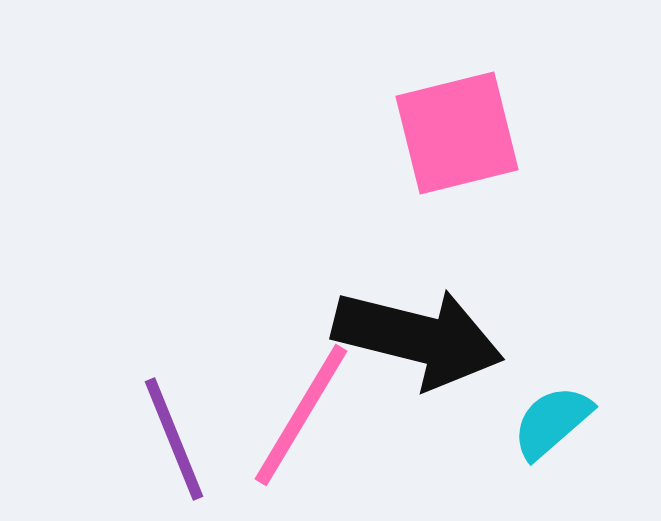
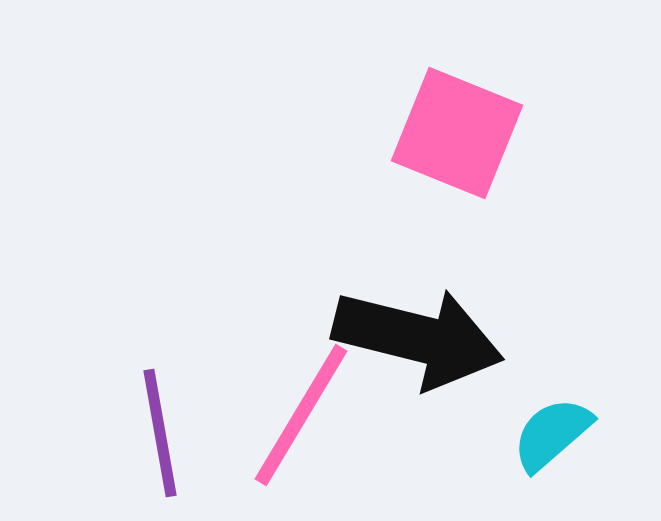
pink square: rotated 36 degrees clockwise
cyan semicircle: moved 12 px down
purple line: moved 14 px left, 6 px up; rotated 12 degrees clockwise
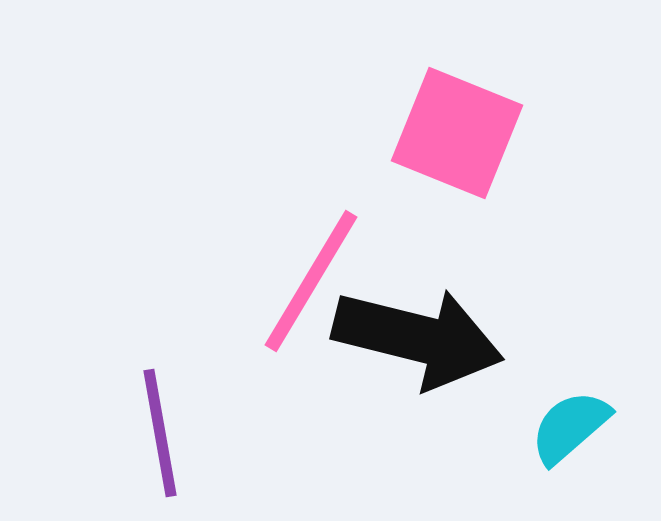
pink line: moved 10 px right, 134 px up
cyan semicircle: moved 18 px right, 7 px up
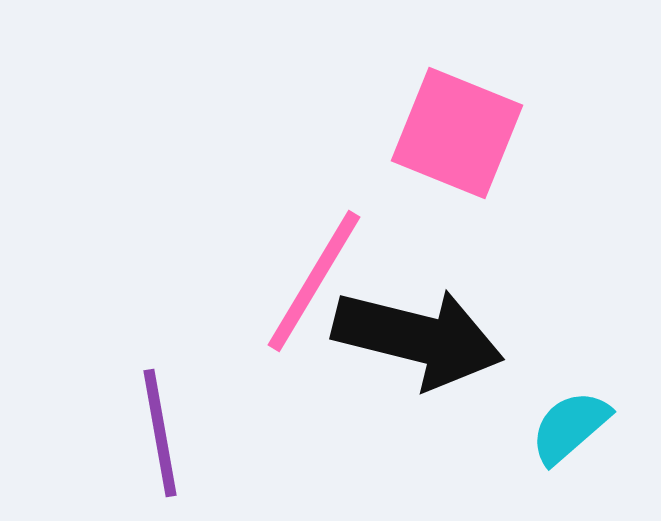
pink line: moved 3 px right
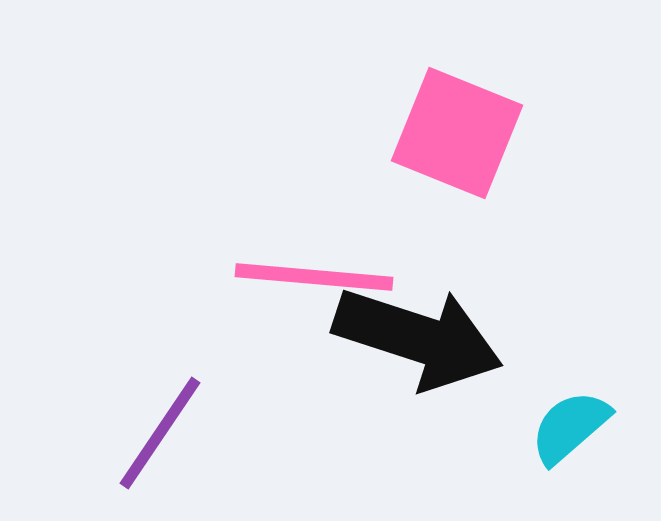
pink line: moved 4 px up; rotated 64 degrees clockwise
black arrow: rotated 4 degrees clockwise
purple line: rotated 44 degrees clockwise
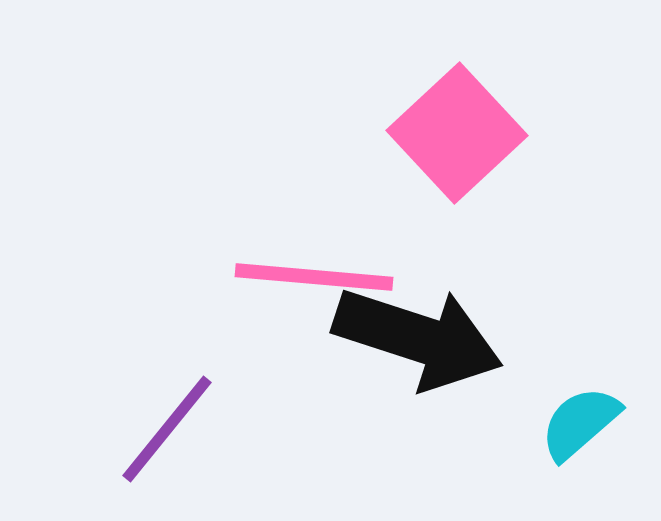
pink square: rotated 25 degrees clockwise
cyan semicircle: moved 10 px right, 4 px up
purple line: moved 7 px right, 4 px up; rotated 5 degrees clockwise
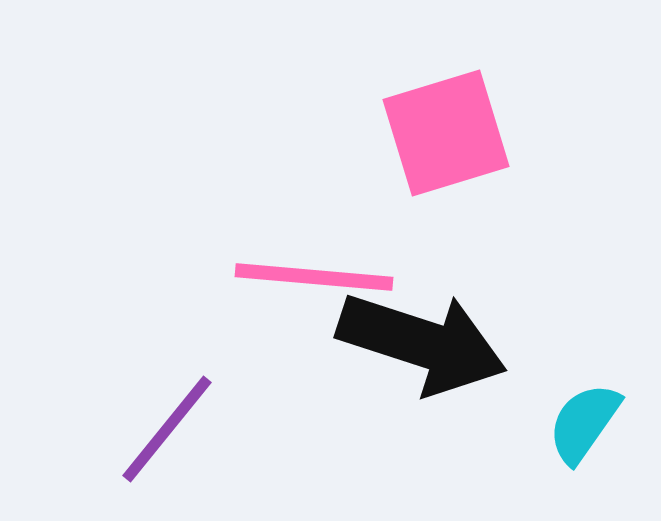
pink square: moved 11 px left; rotated 26 degrees clockwise
black arrow: moved 4 px right, 5 px down
cyan semicircle: moved 4 px right; rotated 14 degrees counterclockwise
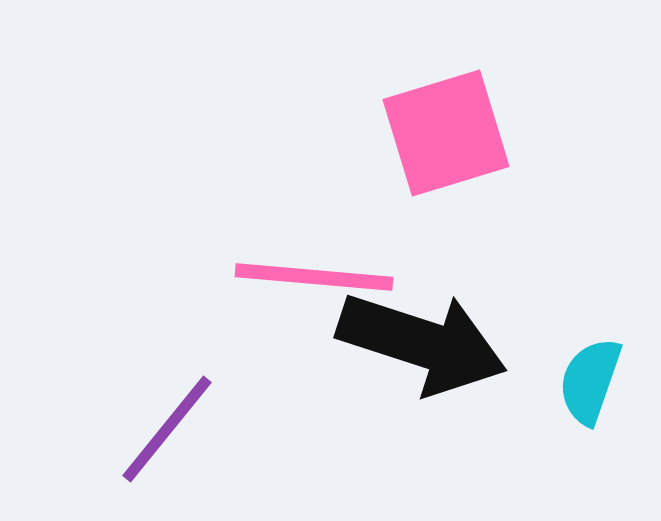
cyan semicircle: moved 6 px right, 42 px up; rotated 16 degrees counterclockwise
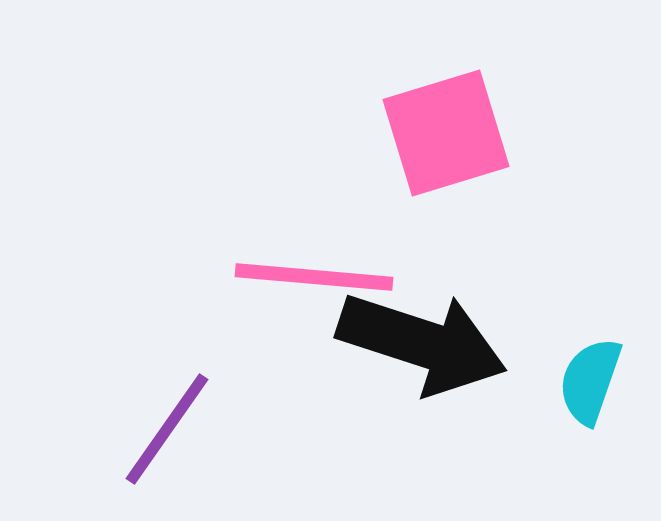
purple line: rotated 4 degrees counterclockwise
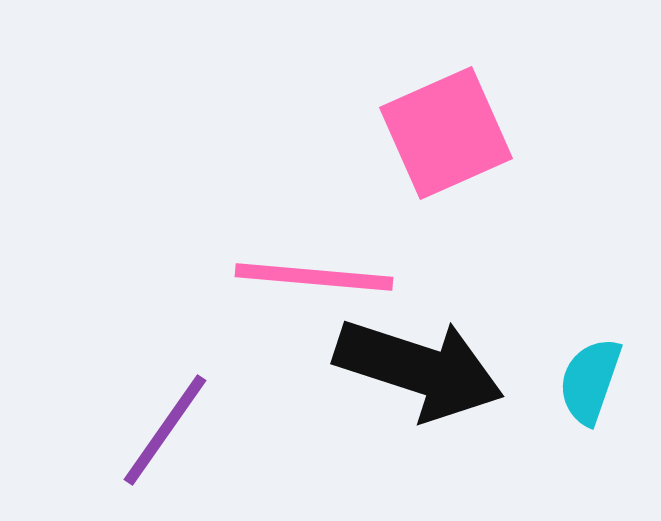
pink square: rotated 7 degrees counterclockwise
black arrow: moved 3 px left, 26 px down
purple line: moved 2 px left, 1 px down
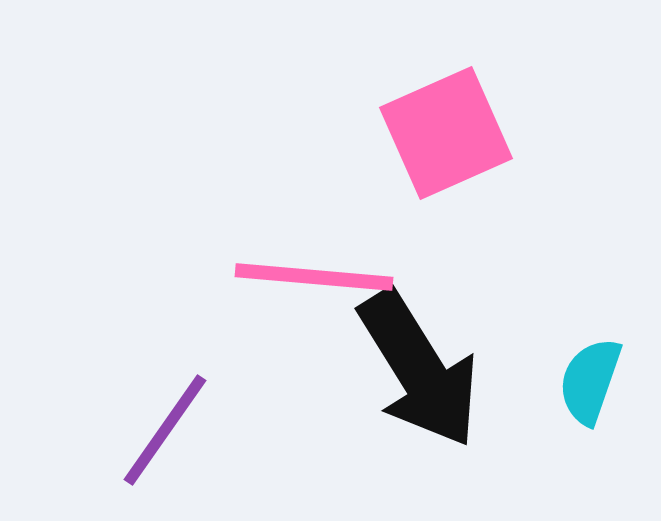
black arrow: rotated 40 degrees clockwise
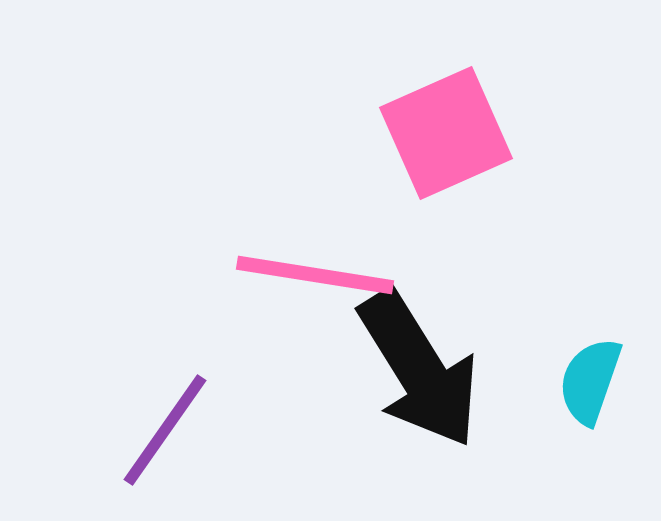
pink line: moved 1 px right, 2 px up; rotated 4 degrees clockwise
